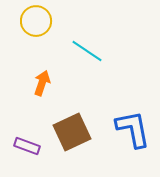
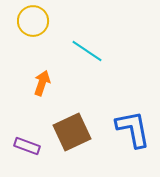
yellow circle: moved 3 px left
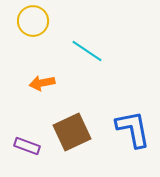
orange arrow: rotated 120 degrees counterclockwise
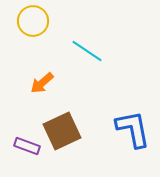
orange arrow: rotated 30 degrees counterclockwise
brown square: moved 10 px left, 1 px up
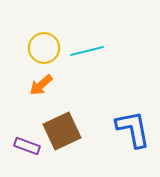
yellow circle: moved 11 px right, 27 px down
cyan line: rotated 48 degrees counterclockwise
orange arrow: moved 1 px left, 2 px down
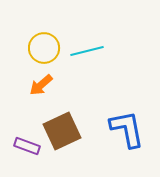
blue L-shape: moved 6 px left
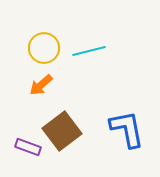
cyan line: moved 2 px right
brown square: rotated 12 degrees counterclockwise
purple rectangle: moved 1 px right, 1 px down
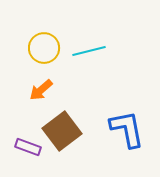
orange arrow: moved 5 px down
